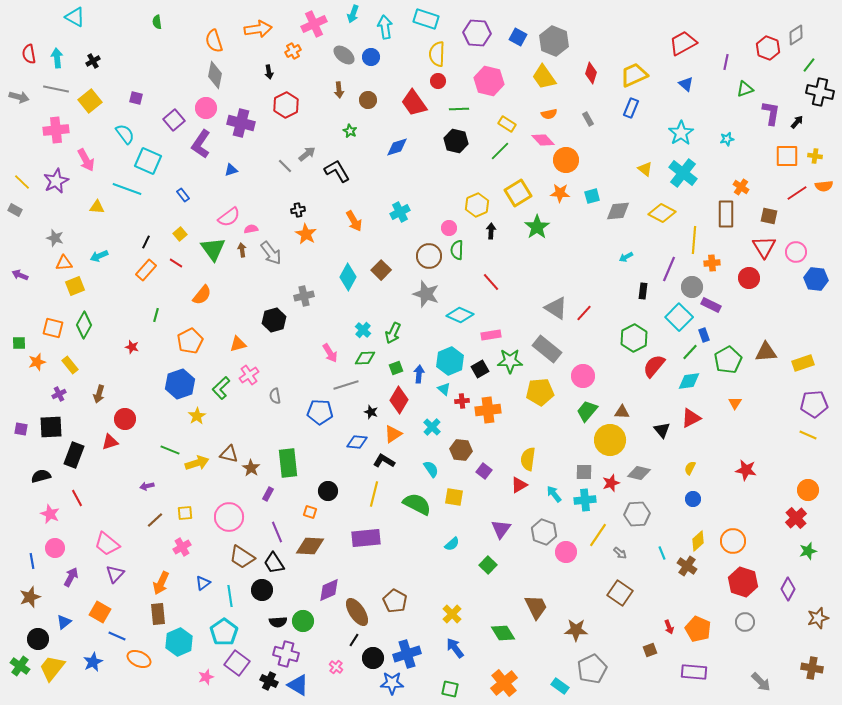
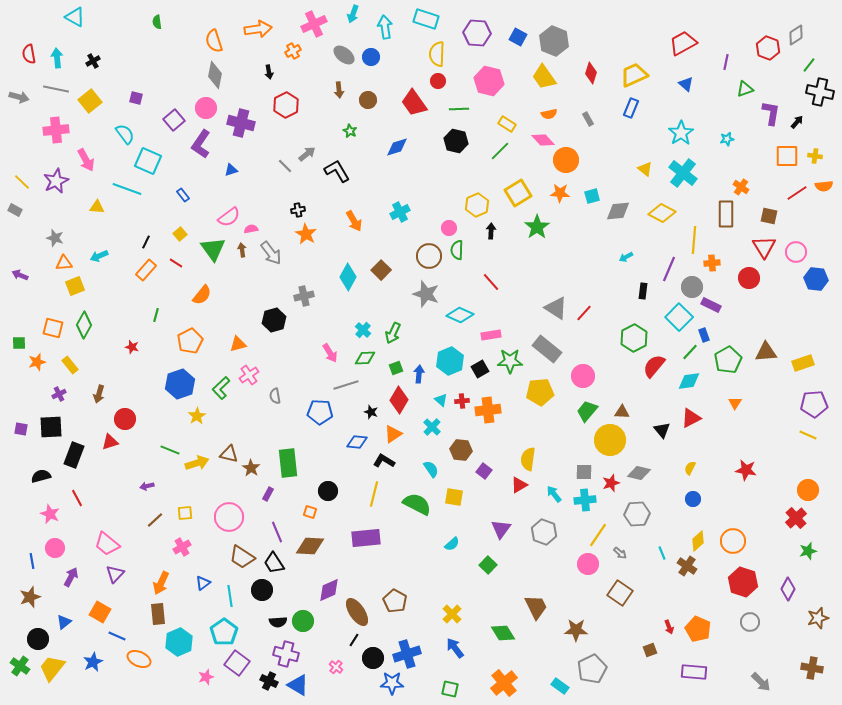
cyan triangle at (444, 389): moved 3 px left, 11 px down
pink circle at (566, 552): moved 22 px right, 12 px down
gray circle at (745, 622): moved 5 px right
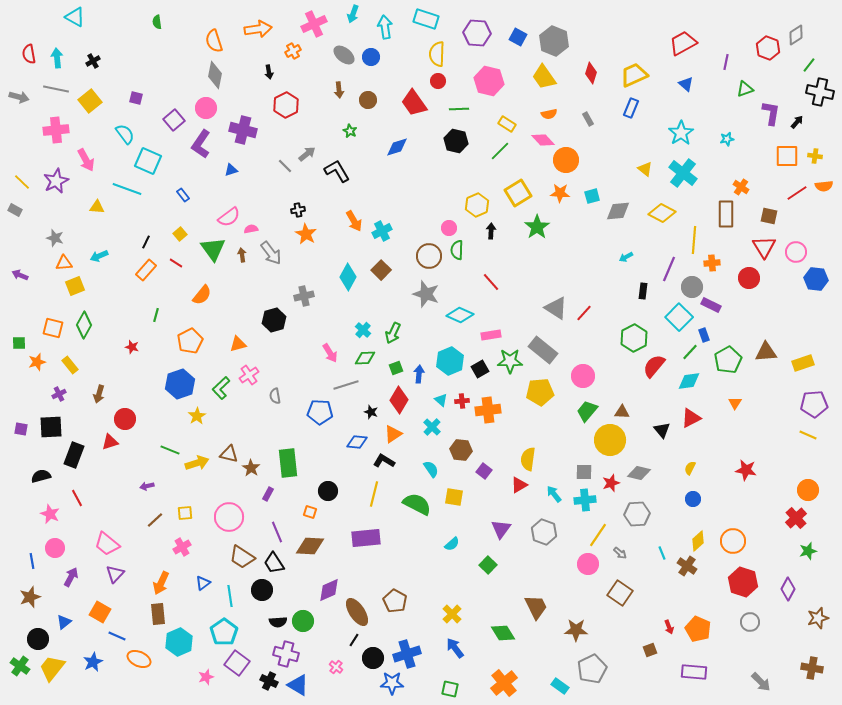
purple cross at (241, 123): moved 2 px right, 7 px down
cyan cross at (400, 212): moved 18 px left, 19 px down
brown arrow at (242, 250): moved 5 px down
gray rectangle at (547, 349): moved 4 px left, 1 px down
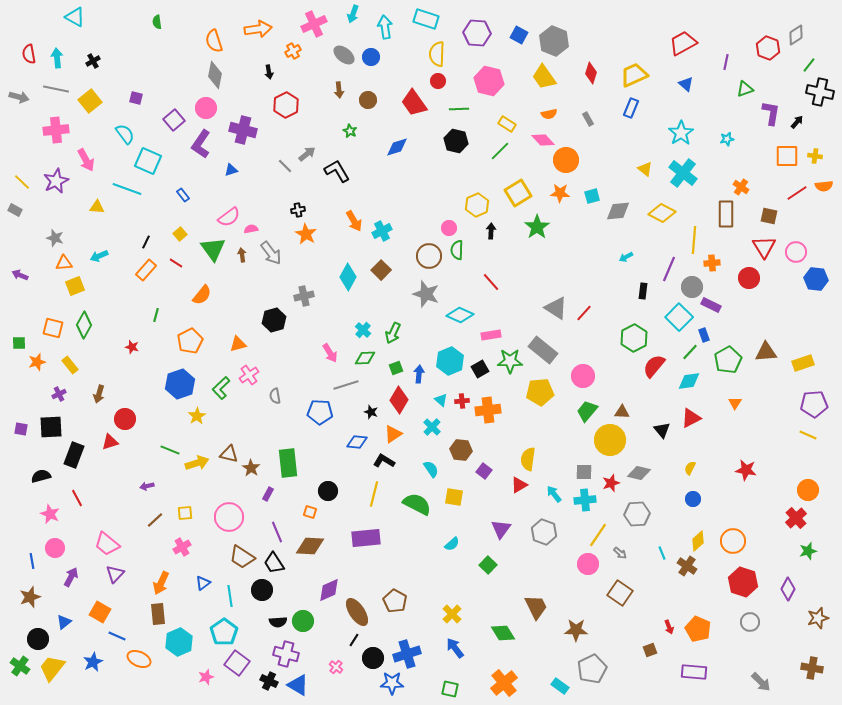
blue square at (518, 37): moved 1 px right, 2 px up
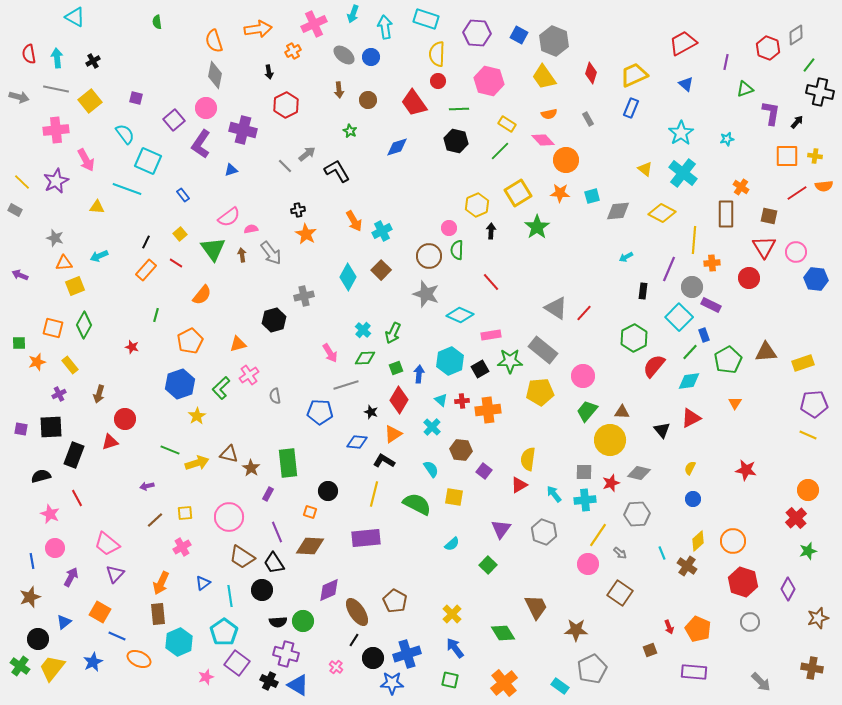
green square at (450, 689): moved 9 px up
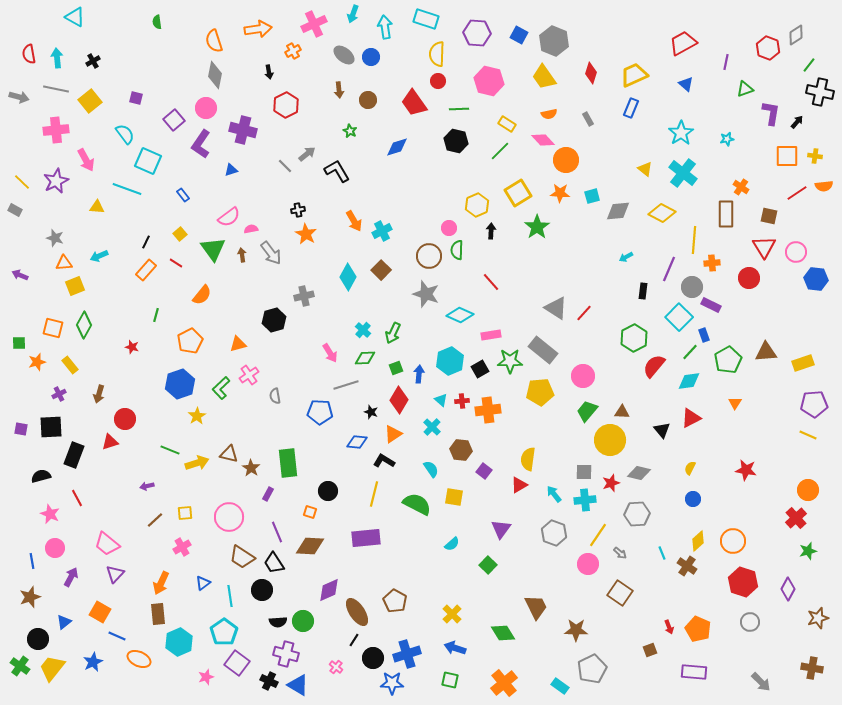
gray hexagon at (544, 532): moved 10 px right, 1 px down
blue arrow at (455, 648): rotated 35 degrees counterclockwise
